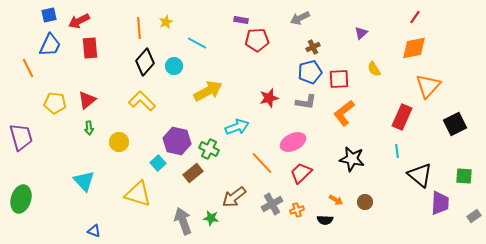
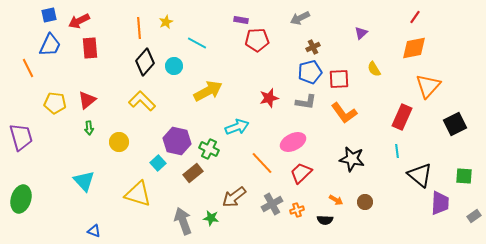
orange L-shape at (344, 113): rotated 88 degrees counterclockwise
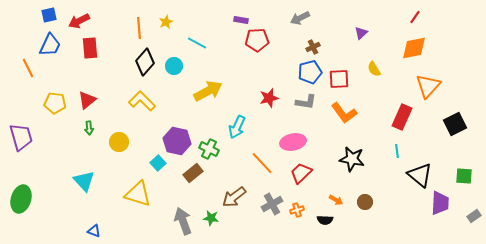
cyan arrow at (237, 127): rotated 135 degrees clockwise
pink ellipse at (293, 142): rotated 15 degrees clockwise
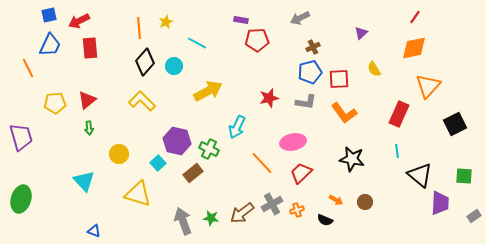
yellow pentagon at (55, 103): rotated 10 degrees counterclockwise
red rectangle at (402, 117): moved 3 px left, 3 px up
yellow circle at (119, 142): moved 12 px down
brown arrow at (234, 197): moved 8 px right, 16 px down
black semicircle at (325, 220): rotated 21 degrees clockwise
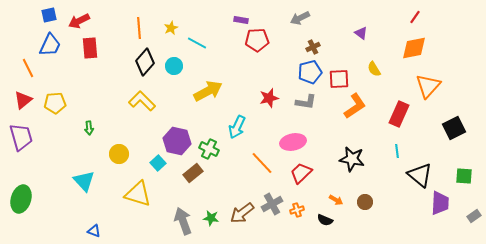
yellow star at (166, 22): moved 5 px right, 6 px down
purple triangle at (361, 33): rotated 40 degrees counterclockwise
red triangle at (87, 100): moved 64 px left
orange L-shape at (344, 113): moved 11 px right, 7 px up; rotated 88 degrees counterclockwise
black square at (455, 124): moved 1 px left, 4 px down
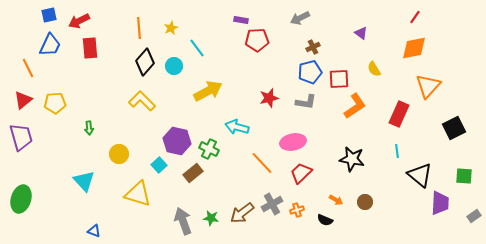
cyan line at (197, 43): moved 5 px down; rotated 24 degrees clockwise
cyan arrow at (237, 127): rotated 80 degrees clockwise
cyan square at (158, 163): moved 1 px right, 2 px down
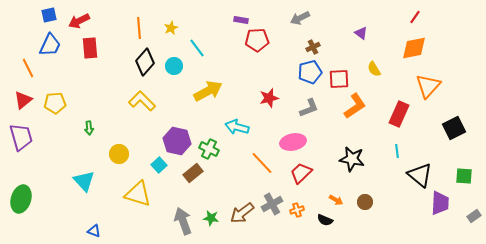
gray L-shape at (306, 102): moved 3 px right, 6 px down; rotated 30 degrees counterclockwise
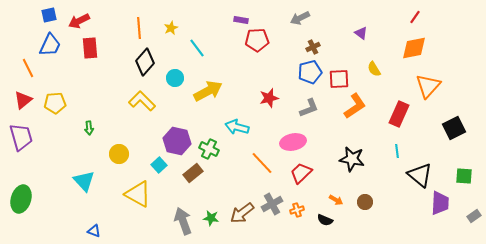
cyan circle at (174, 66): moved 1 px right, 12 px down
yellow triangle at (138, 194): rotated 12 degrees clockwise
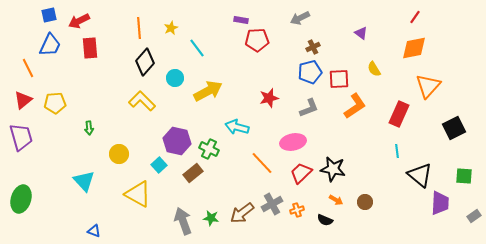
black star at (352, 159): moved 19 px left, 10 px down
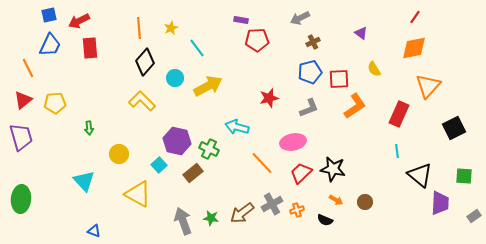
brown cross at (313, 47): moved 5 px up
yellow arrow at (208, 91): moved 5 px up
green ellipse at (21, 199): rotated 12 degrees counterclockwise
